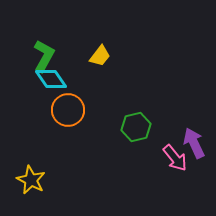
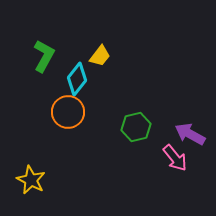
cyan diamond: moved 26 px right; rotated 72 degrees clockwise
orange circle: moved 2 px down
purple arrow: moved 4 px left, 9 px up; rotated 36 degrees counterclockwise
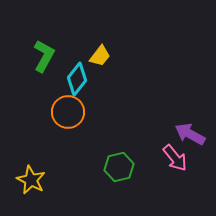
green hexagon: moved 17 px left, 40 px down
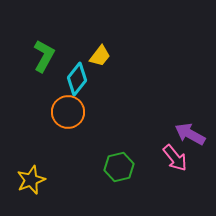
yellow star: rotated 24 degrees clockwise
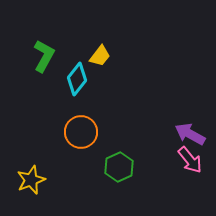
orange circle: moved 13 px right, 20 px down
pink arrow: moved 15 px right, 2 px down
green hexagon: rotated 12 degrees counterclockwise
